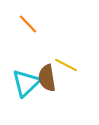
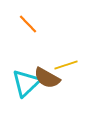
yellow line: rotated 45 degrees counterclockwise
brown semicircle: rotated 52 degrees counterclockwise
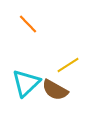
yellow line: moved 2 px right; rotated 15 degrees counterclockwise
brown semicircle: moved 8 px right, 12 px down
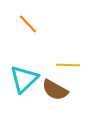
yellow line: rotated 35 degrees clockwise
cyan triangle: moved 2 px left, 4 px up
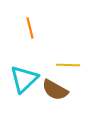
orange line: moved 2 px right, 4 px down; rotated 30 degrees clockwise
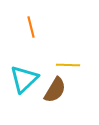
orange line: moved 1 px right, 1 px up
brown semicircle: rotated 88 degrees counterclockwise
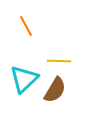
orange line: moved 5 px left, 1 px up; rotated 15 degrees counterclockwise
yellow line: moved 9 px left, 4 px up
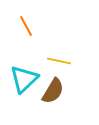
yellow line: rotated 10 degrees clockwise
brown semicircle: moved 2 px left, 1 px down
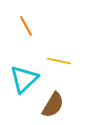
brown semicircle: moved 14 px down
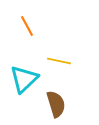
orange line: moved 1 px right
brown semicircle: moved 3 px right, 1 px up; rotated 48 degrees counterclockwise
